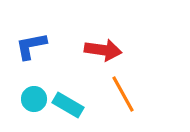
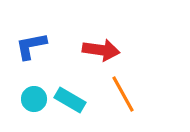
red arrow: moved 2 px left
cyan rectangle: moved 2 px right, 5 px up
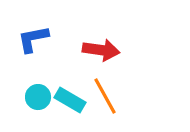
blue L-shape: moved 2 px right, 7 px up
orange line: moved 18 px left, 2 px down
cyan circle: moved 4 px right, 2 px up
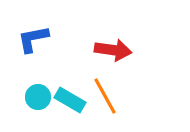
red arrow: moved 12 px right
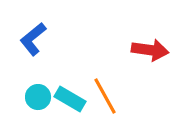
blue L-shape: rotated 28 degrees counterclockwise
red arrow: moved 37 px right
cyan rectangle: moved 1 px up
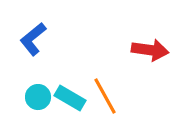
cyan rectangle: moved 1 px up
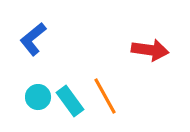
cyan rectangle: moved 3 px down; rotated 24 degrees clockwise
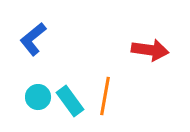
orange line: rotated 39 degrees clockwise
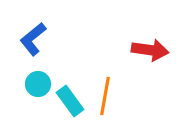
cyan circle: moved 13 px up
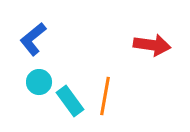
red arrow: moved 2 px right, 5 px up
cyan circle: moved 1 px right, 2 px up
